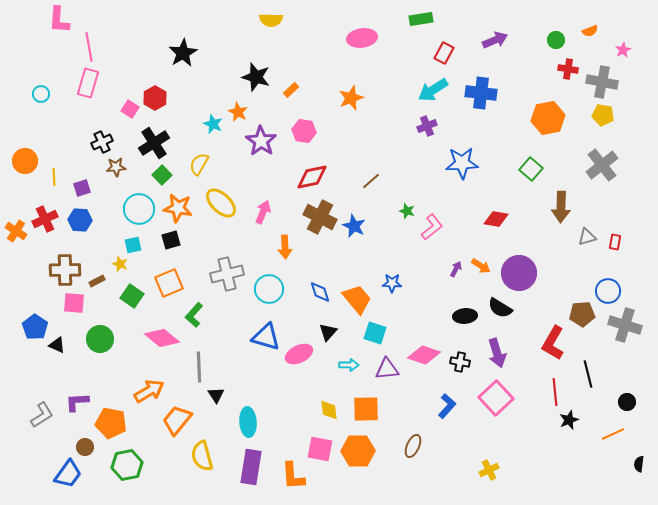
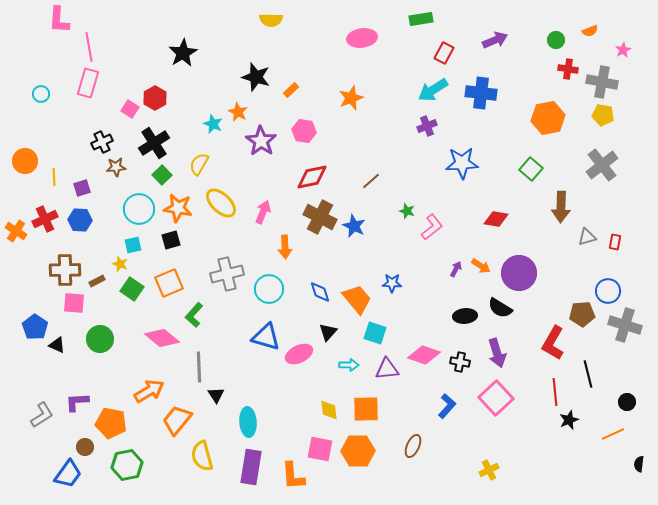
green square at (132, 296): moved 7 px up
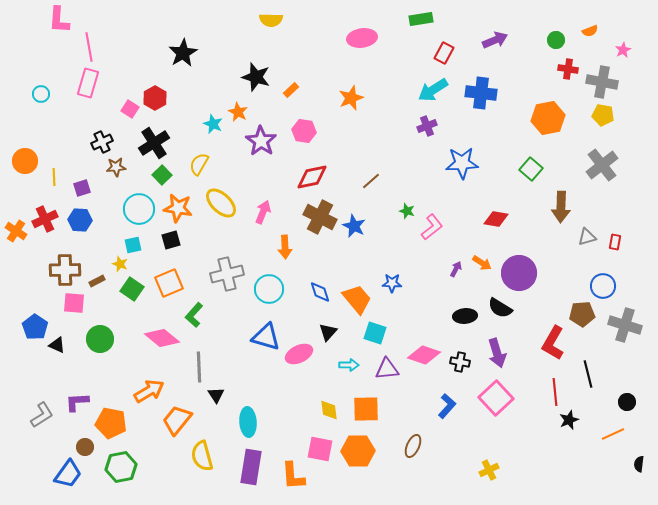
orange arrow at (481, 266): moved 1 px right, 3 px up
blue circle at (608, 291): moved 5 px left, 5 px up
green hexagon at (127, 465): moved 6 px left, 2 px down
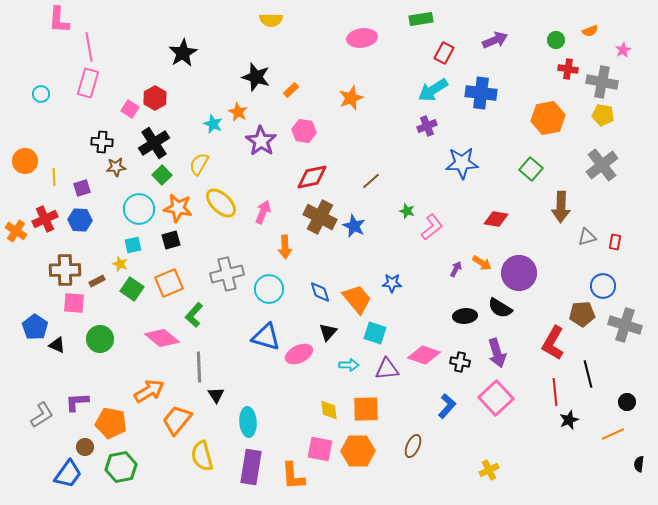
black cross at (102, 142): rotated 30 degrees clockwise
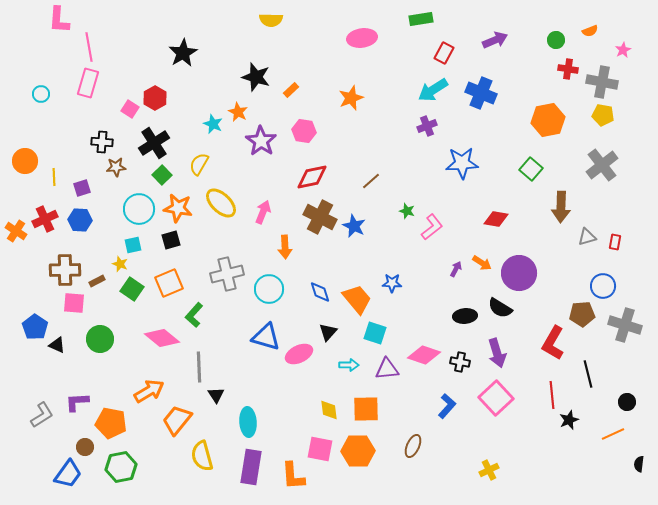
blue cross at (481, 93): rotated 16 degrees clockwise
orange hexagon at (548, 118): moved 2 px down
red line at (555, 392): moved 3 px left, 3 px down
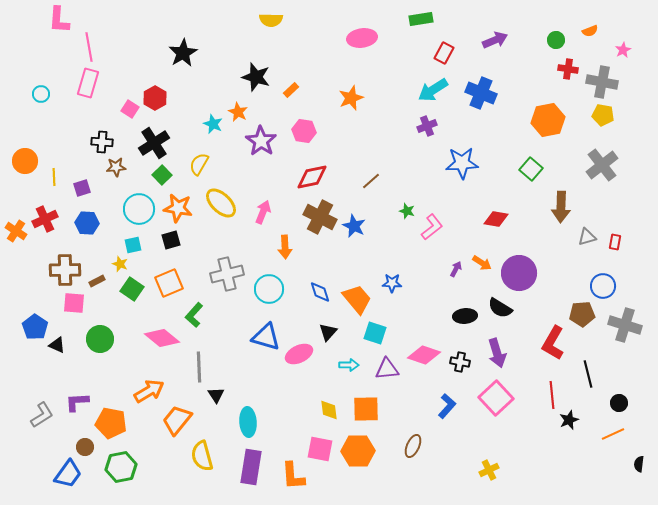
blue hexagon at (80, 220): moved 7 px right, 3 px down
black circle at (627, 402): moved 8 px left, 1 px down
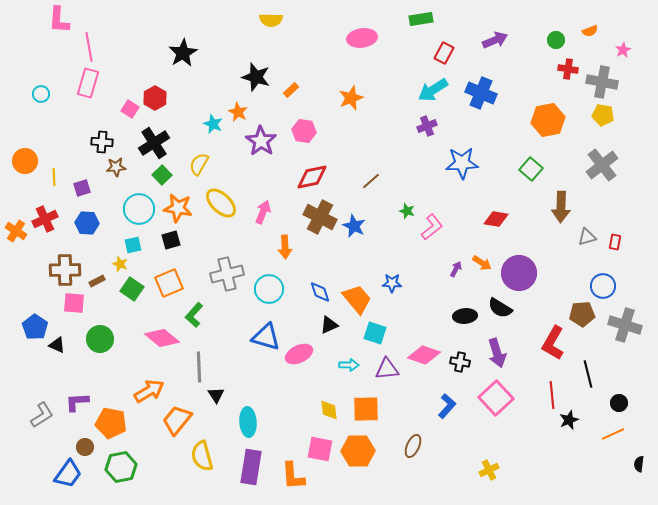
black triangle at (328, 332): moved 1 px right, 7 px up; rotated 24 degrees clockwise
